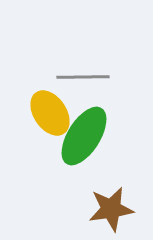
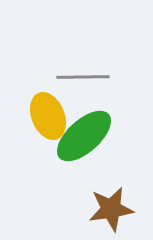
yellow ellipse: moved 2 px left, 3 px down; rotated 12 degrees clockwise
green ellipse: rotated 16 degrees clockwise
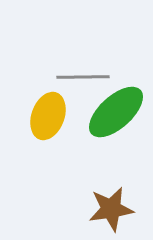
yellow ellipse: rotated 42 degrees clockwise
green ellipse: moved 32 px right, 24 px up
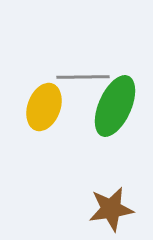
green ellipse: moved 1 px left, 6 px up; rotated 24 degrees counterclockwise
yellow ellipse: moved 4 px left, 9 px up
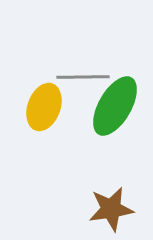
green ellipse: rotated 6 degrees clockwise
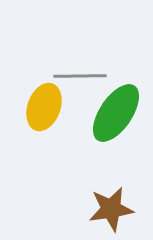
gray line: moved 3 px left, 1 px up
green ellipse: moved 1 px right, 7 px down; rotated 4 degrees clockwise
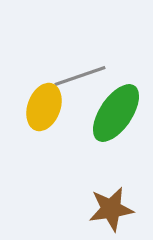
gray line: rotated 18 degrees counterclockwise
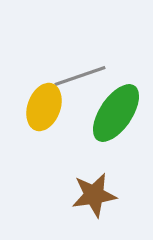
brown star: moved 17 px left, 14 px up
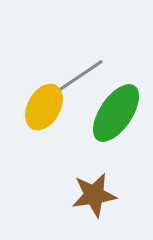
gray line: rotated 15 degrees counterclockwise
yellow ellipse: rotated 9 degrees clockwise
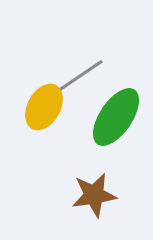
green ellipse: moved 4 px down
